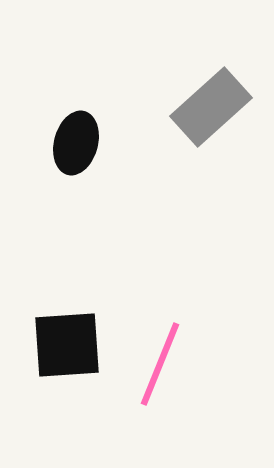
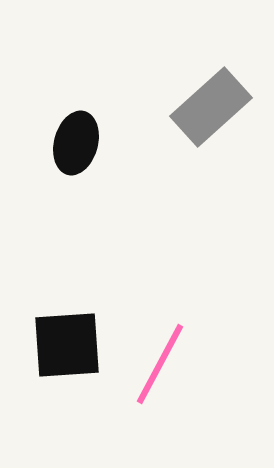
pink line: rotated 6 degrees clockwise
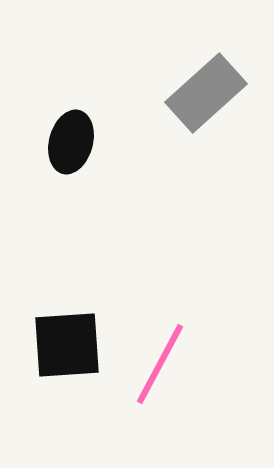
gray rectangle: moved 5 px left, 14 px up
black ellipse: moved 5 px left, 1 px up
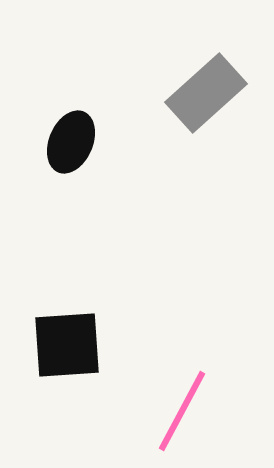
black ellipse: rotated 8 degrees clockwise
pink line: moved 22 px right, 47 px down
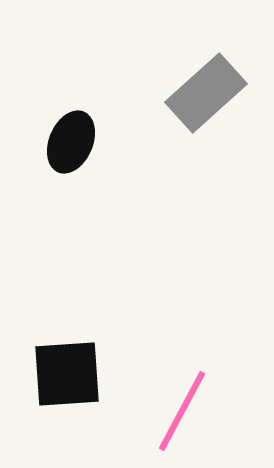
black square: moved 29 px down
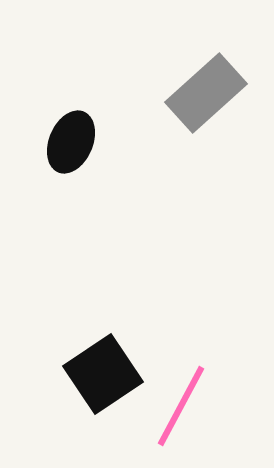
black square: moved 36 px right; rotated 30 degrees counterclockwise
pink line: moved 1 px left, 5 px up
